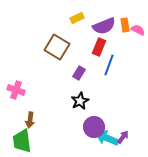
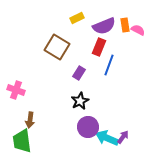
purple circle: moved 6 px left
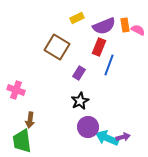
purple arrow: rotated 40 degrees clockwise
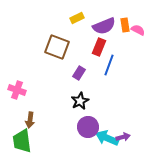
brown square: rotated 10 degrees counterclockwise
pink cross: moved 1 px right
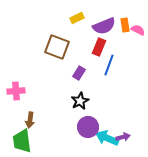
pink cross: moved 1 px left, 1 px down; rotated 24 degrees counterclockwise
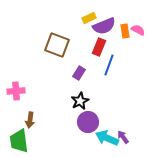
yellow rectangle: moved 12 px right
orange rectangle: moved 6 px down
brown square: moved 2 px up
purple circle: moved 5 px up
purple arrow: rotated 112 degrees counterclockwise
green trapezoid: moved 3 px left
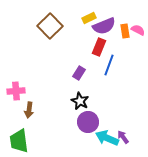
brown square: moved 7 px left, 19 px up; rotated 25 degrees clockwise
black star: rotated 18 degrees counterclockwise
brown arrow: moved 1 px left, 10 px up
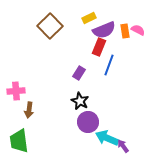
purple semicircle: moved 4 px down
purple arrow: moved 9 px down
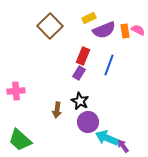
red rectangle: moved 16 px left, 9 px down
brown arrow: moved 28 px right
green trapezoid: moved 1 px right, 1 px up; rotated 40 degrees counterclockwise
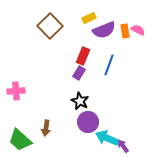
brown arrow: moved 11 px left, 18 px down
